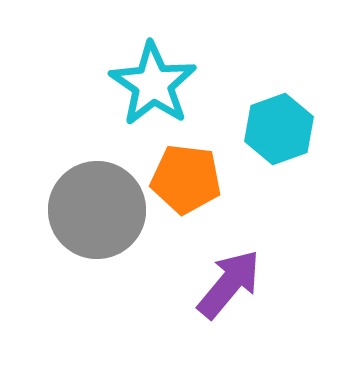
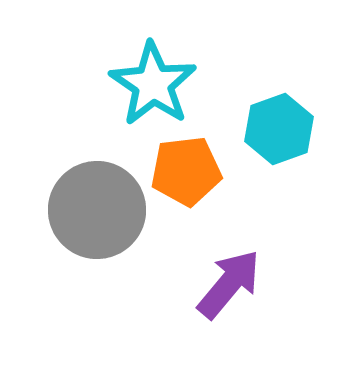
orange pentagon: moved 8 px up; rotated 14 degrees counterclockwise
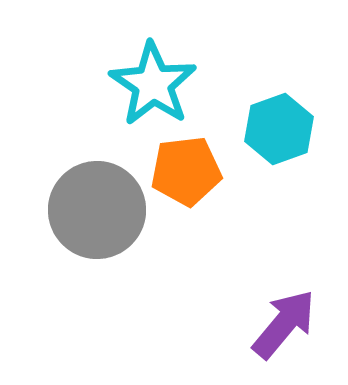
purple arrow: moved 55 px right, 40 px down
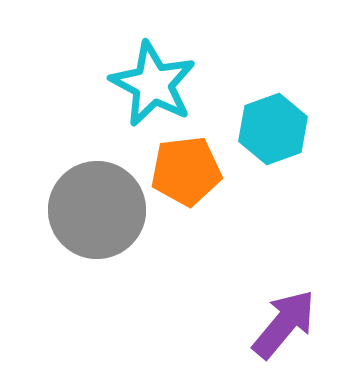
cyan star: rotated 6 degrees counterclockwise
cyan hexagon: moved 6 px left
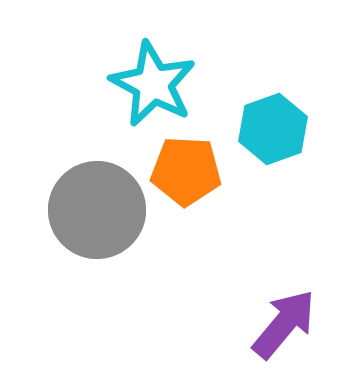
orange pentagon: rotated 10 degrees clockwise
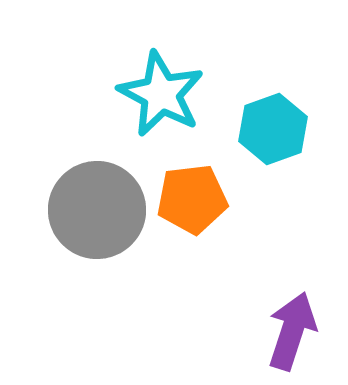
cyan star: moved 8 px right, 10 px down
orange pentagon: moved 6 px right, 28 px down; rotated 10 degrees counterclockwise
purple arrow: moved 8 px right, 7 px down; rotated 22 degrees counterclockwise
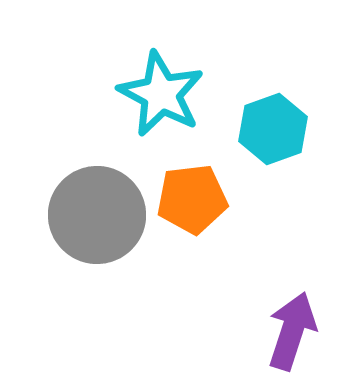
gray circle: moved 5 px down
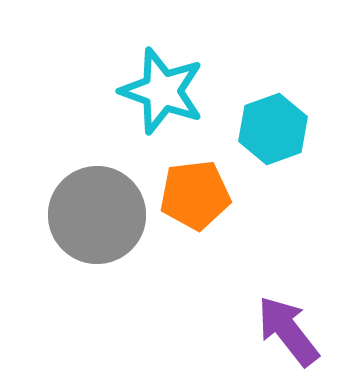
cyan star: moved 1 px right, 3 px up; rotated 8 degrees counterclockwise
orange pentagon: moved 3 px right, 4 px up
purple arrow: moved 4 px left; rotated 56 degrees counterclockwise
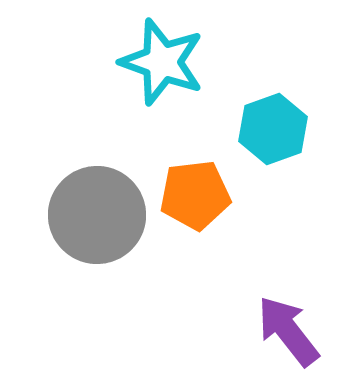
cyan star: moved 29 px up
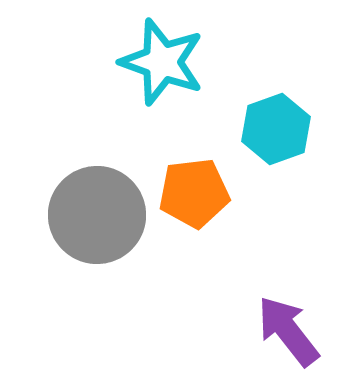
cyan hexagon: moved 3 px right
orange pentagon: moved 1 px left, 2 px up
